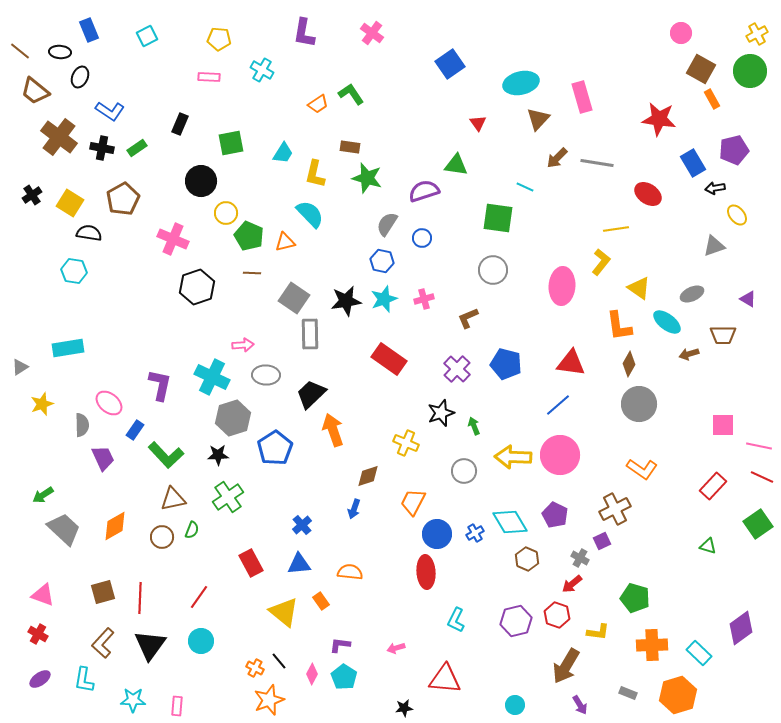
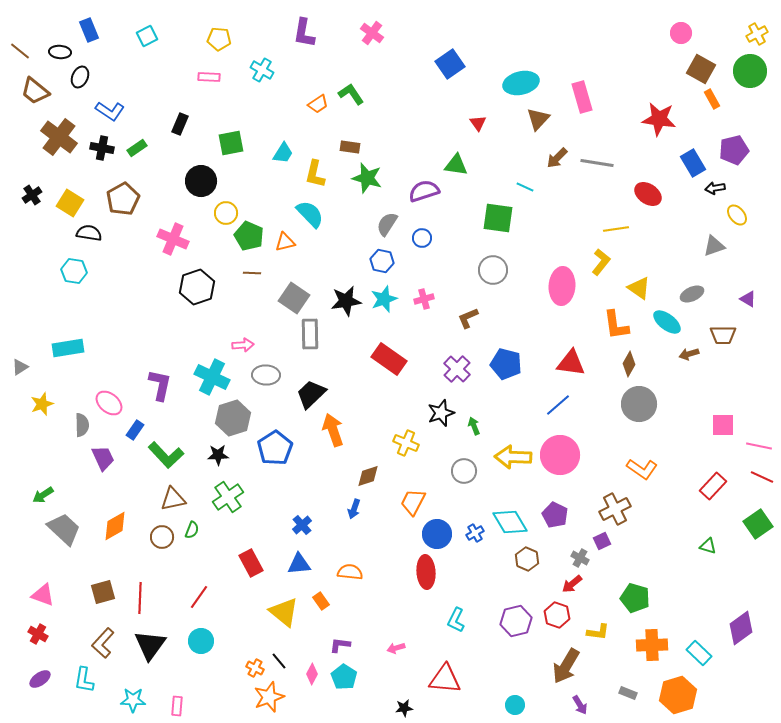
orange L-shape at (619, 326): moved 3 px left, 1 px up
orange star at (269, 700): moved 3 px up
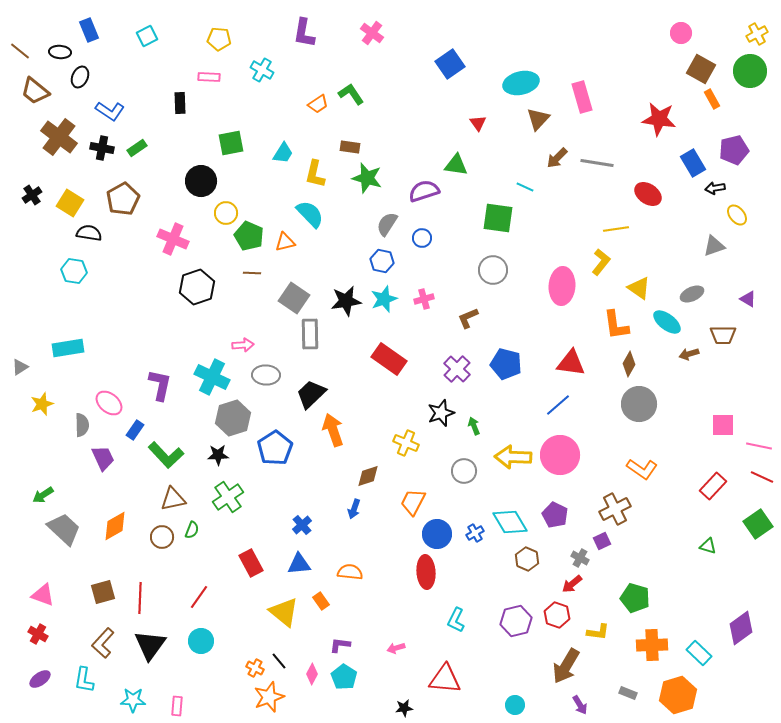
black rectangle at (180, 124): moved 21 px up; rotated 25 degrees counterclockwise
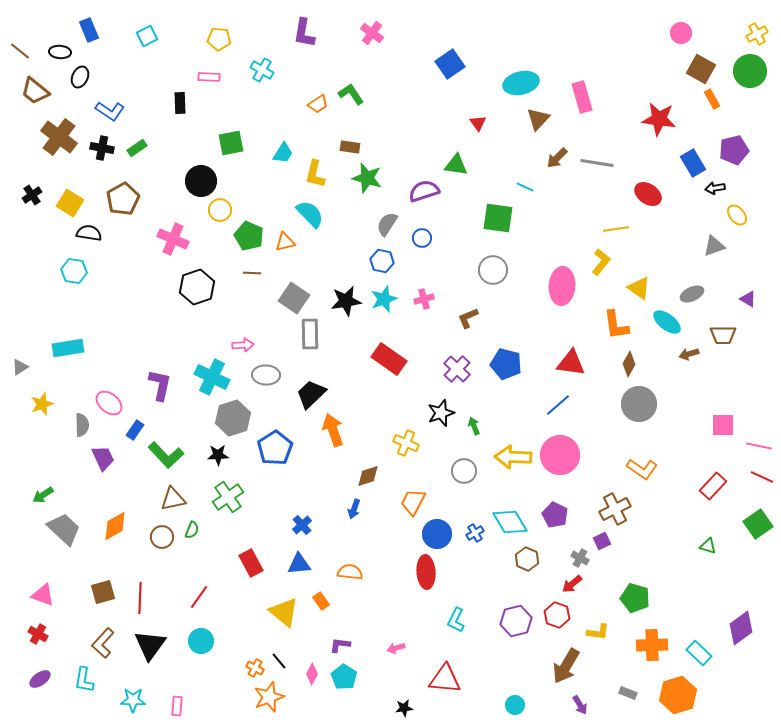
yellow circle at (226, 213): moved 6 px left, 3 px up
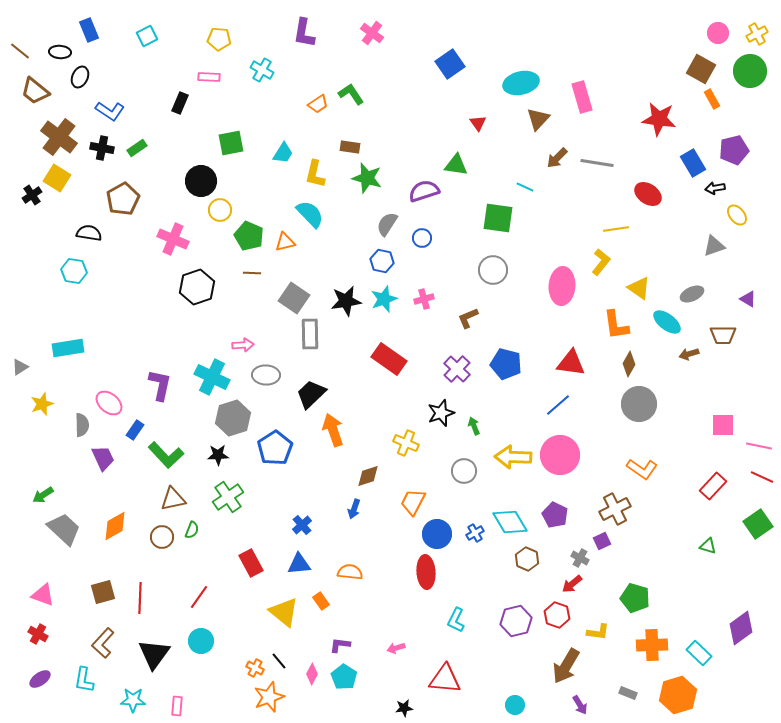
pink circle at (681, 33): moved 37 px right
black rectangle at (180, 103): rotated 25 degrees clockwise
yellow square at (70, 203): moved 13 px left, 25 px up
black triangle at (150, 645): moved 4 px right, 9 px down
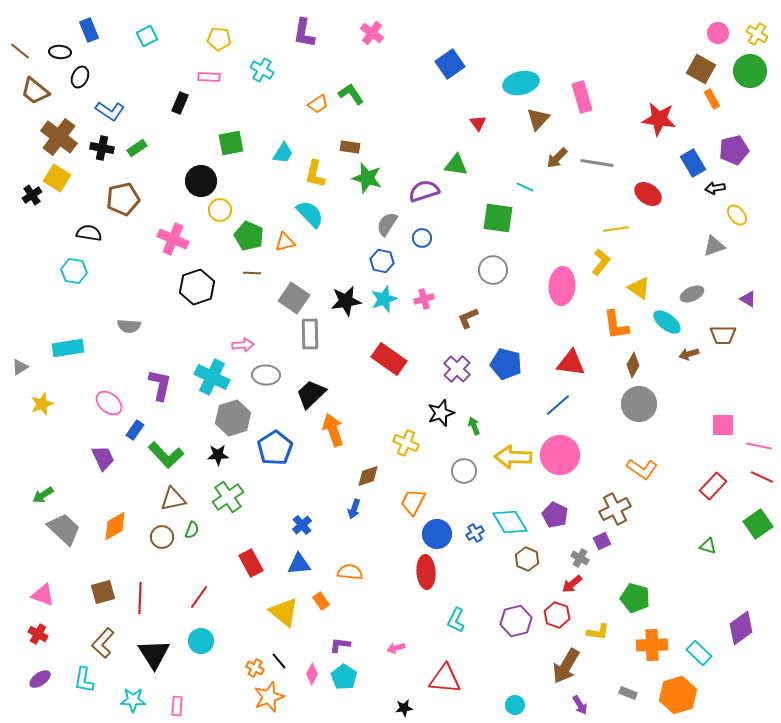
yellow cross at (757, 34): rotated 30 degrees counterclockwise
brown pentagon at (123, 199): rotated 16 degrees clockwise
brown diamond at (629, 364): moved 4 px right, 1 px down
gray semicircle at (82, 425): moved 47 px right, 99 px up; rotated 95 degrees clockwise
black triangle at (154, 654): rotated 8 degrees counterclockwise
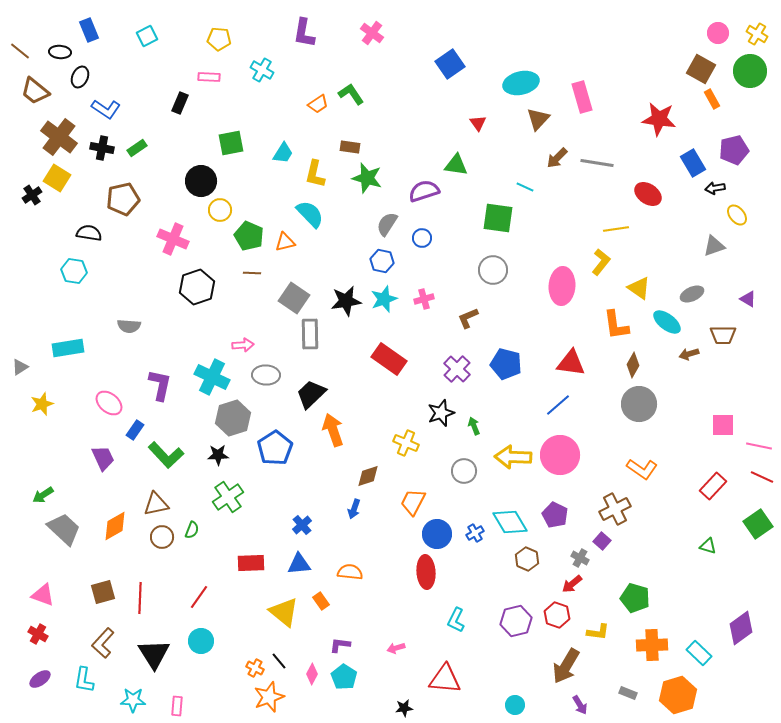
blue L-shape at (110, 111): moved 4 px left, 2 px up
brown triangle at (173, 499): moved 17 px left, 5 px down
purple square at (602, 541): rotated 24 degrees counterclockwise
red rectangle at (251, 563): rotated 64 degrees counterclockwise
